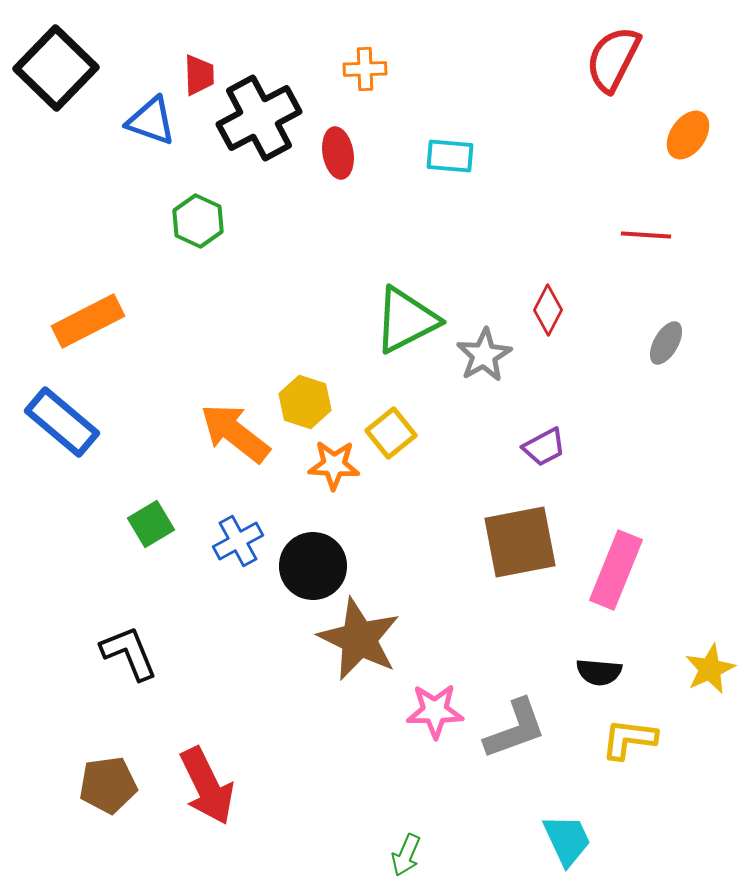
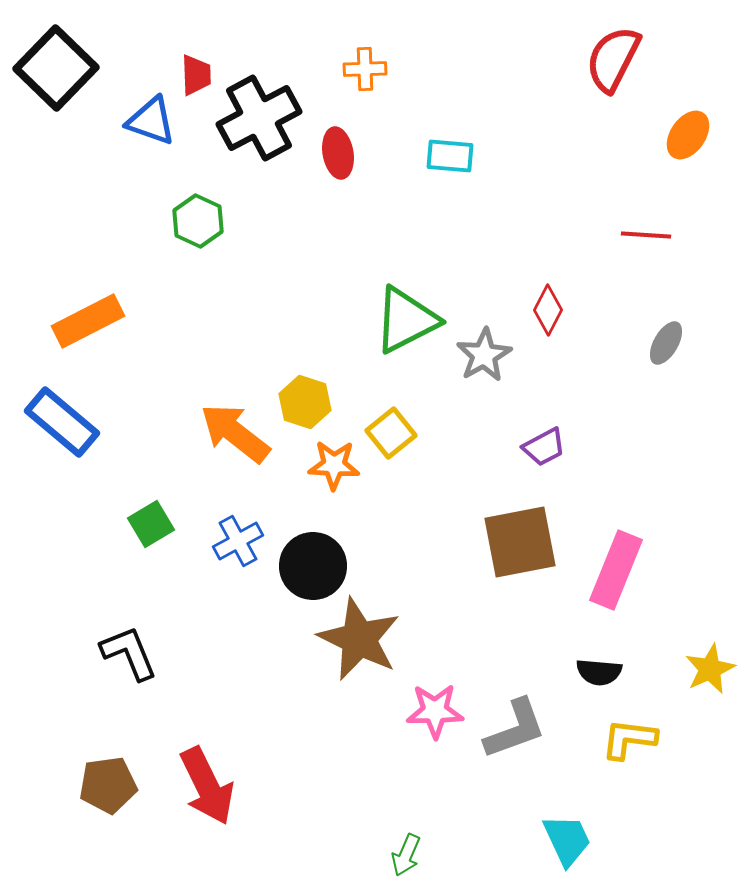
red trapezoid: moved 3 px left
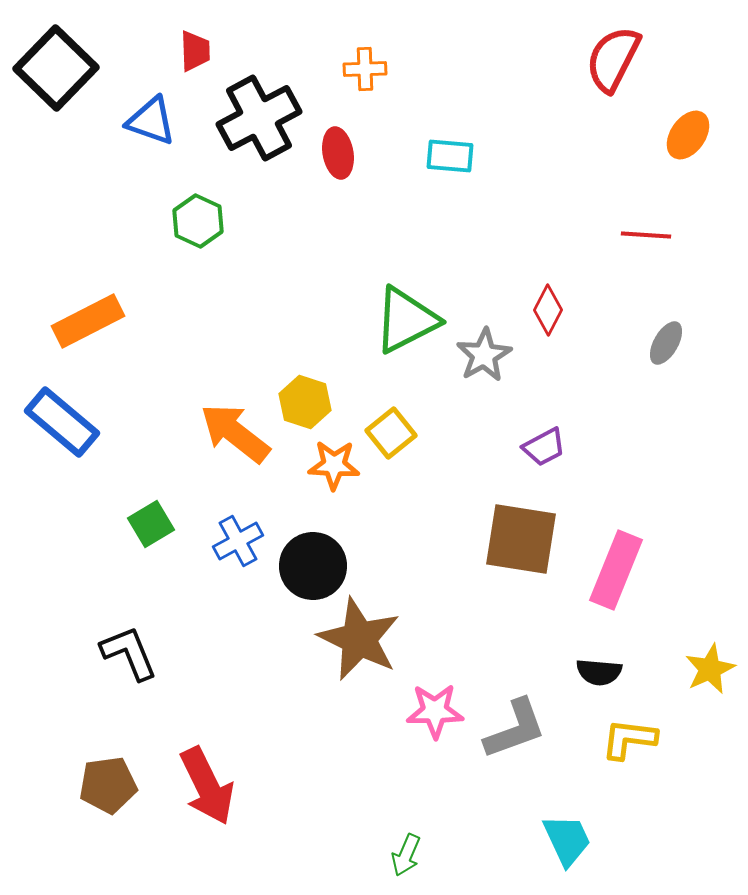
red trapezoid: moved 1 px left, 24 px up
brown square: moved 1 px right, 3 px up; rotated 20 degrees clockwise
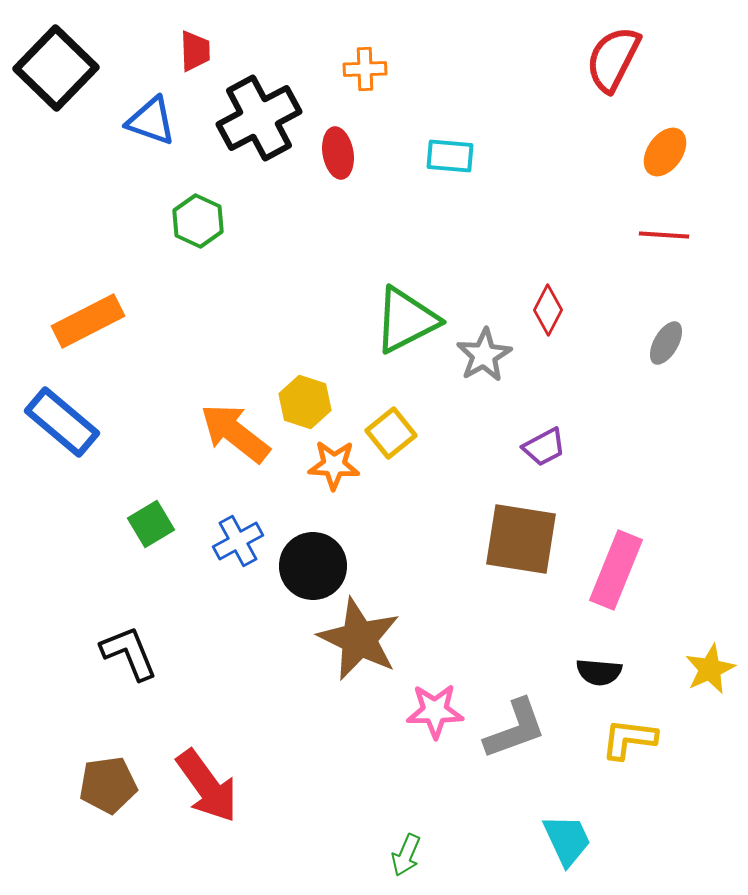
orange ellipse: moved 23 px left, 17 px down
red line: moved 18 px right
red arrow: rotated 10 degrees counterclockwise
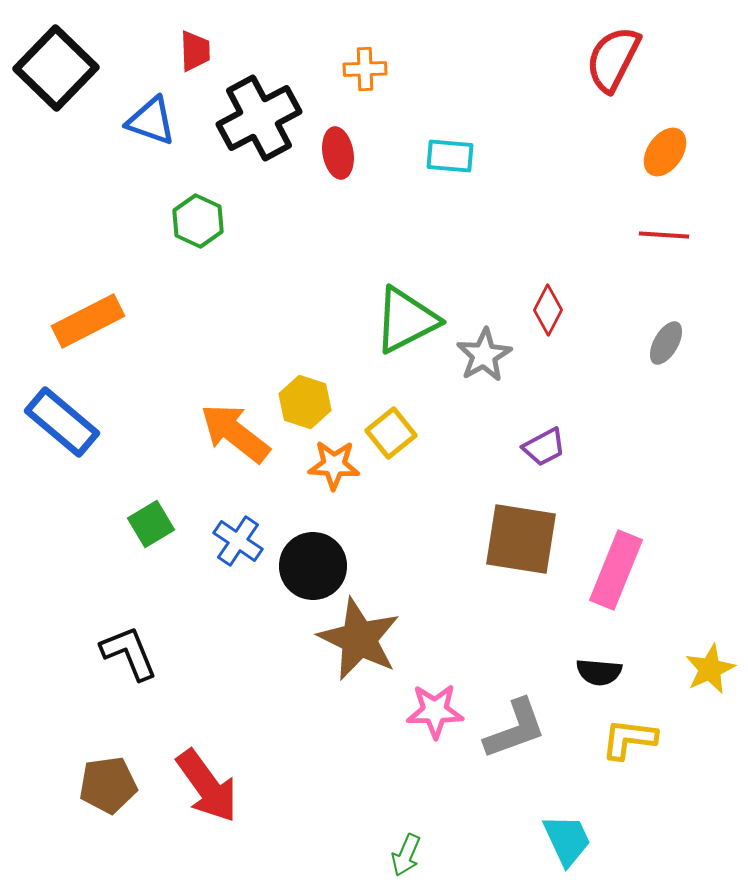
blue cross: rotated 27 degrees counterclockwise
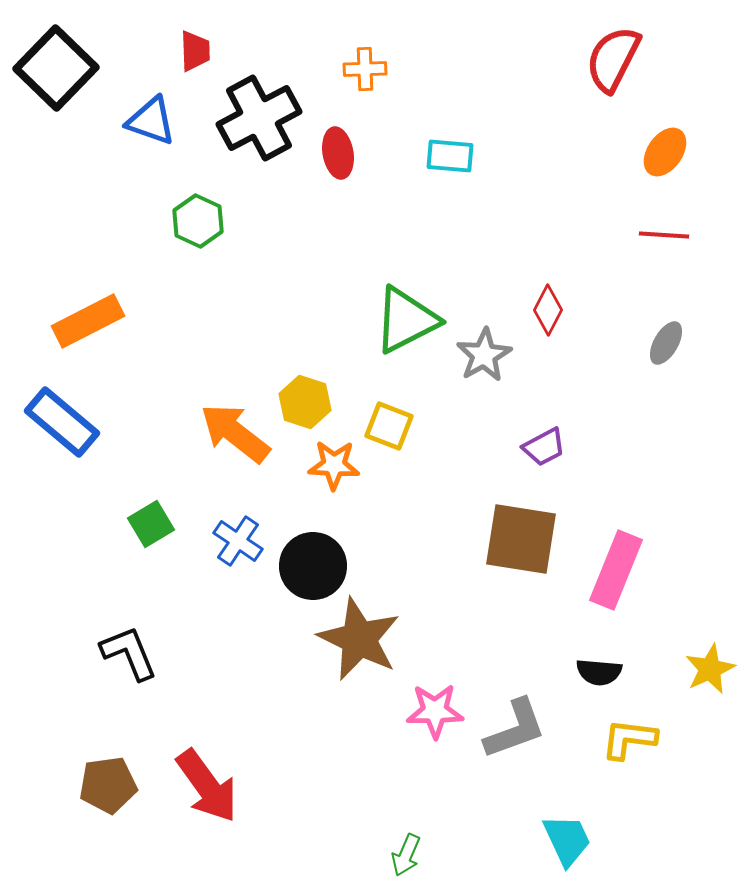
yellow square: moved 2 px left, 7 px up; rotated 30 degrees counterclockwise
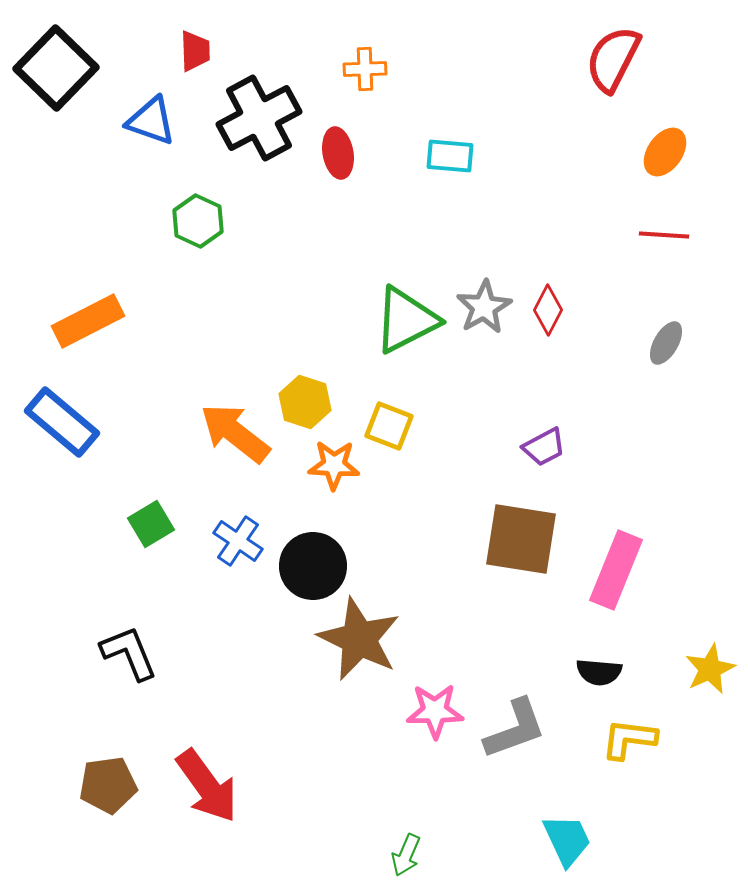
gray star: moved 48 px up
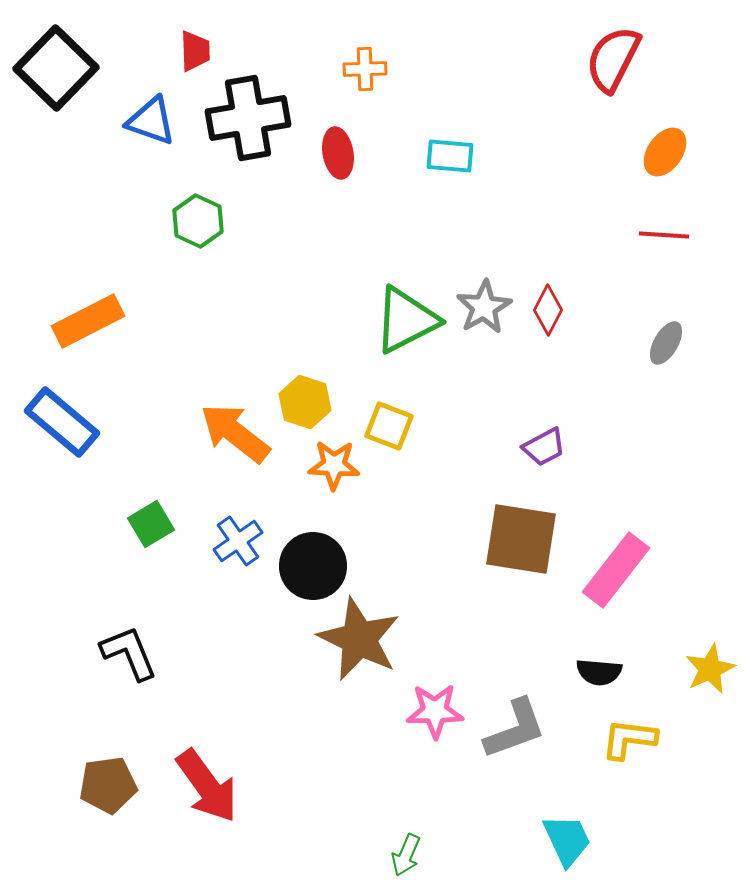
black cross: moved 11 px left; rotated 18 degrees clockwise
blue cross: rotated 21 degrees clockwise
pink rectangle: rotated 16 degrees clockwise
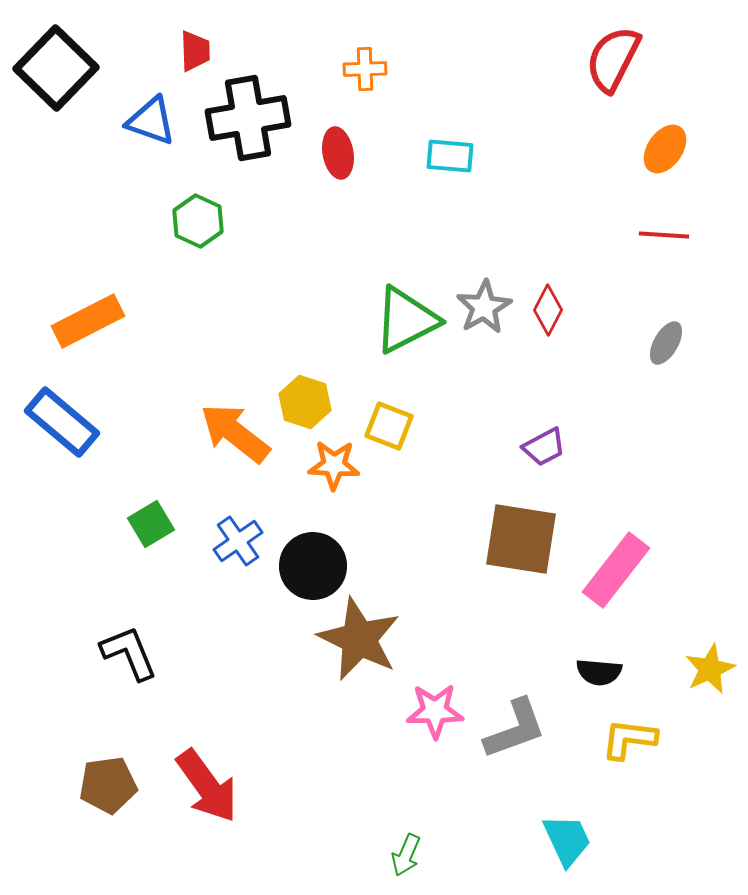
orange ellipse: moved 3 px up
